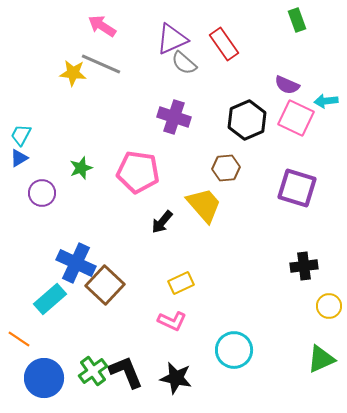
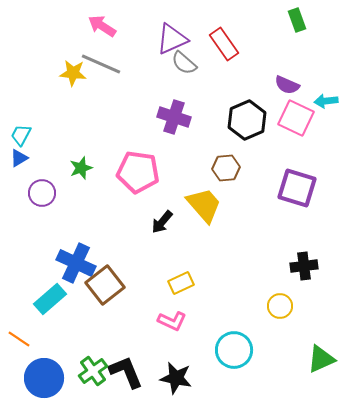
brown square: rotated 9 degrees clockwise
yellow circle: moved 49 px left
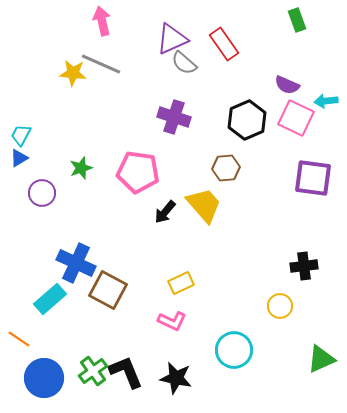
pink arrow: moved 5 px up; rotated 44 degrees clockwise
purple square: moved 16 px right, 10 px up; rotated 9 degrees counterclockwise
black arrow: moved 3 px right, 10 px up
brown square: moved 3 px right, 5 px down; rotated 24 degrees counterclockwise
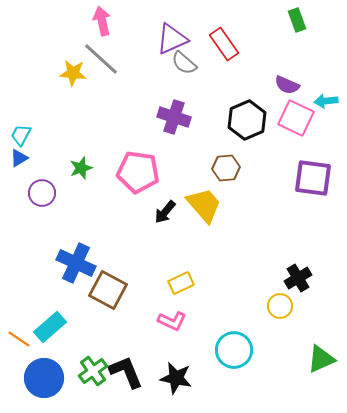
gray line: moved 5 px up; rotated 18 degrees clockwise
black cross: moved 6 px left, 12 px down; rotated 24 degrees counterclockwise
cyan rectangle: moved 28 px down
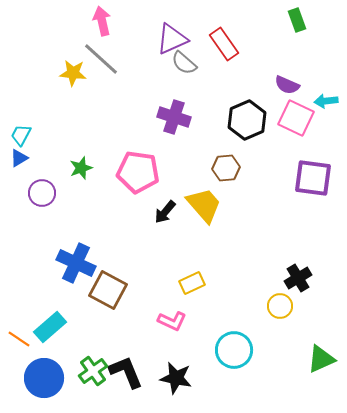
yellow rectangle: moved 11 px right
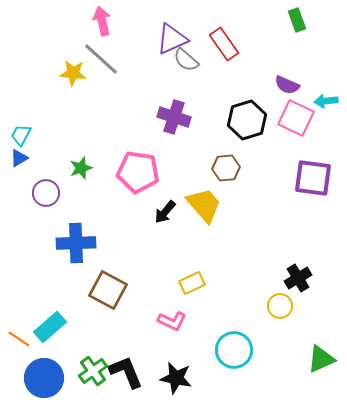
gray semicircle: moved 2 px right, 3 px up
black hexagon: rotated 6 degrees clockwise
purple circle: moved 4 px right
blue cross: moved 20 px up; rotated 27 degrees counterclockwise
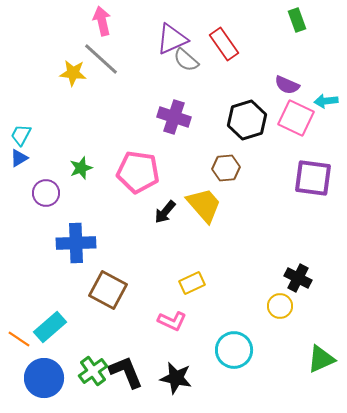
black cross: rotated 32 degrees counterclockwise
